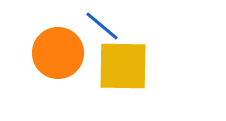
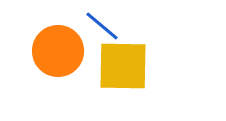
orange circle: moved 2 px up
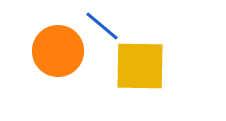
yellow square: moved 17 px right
